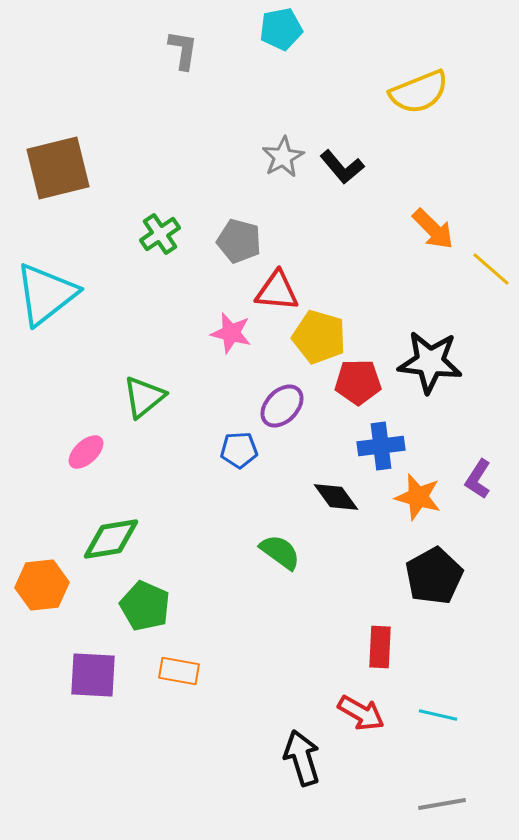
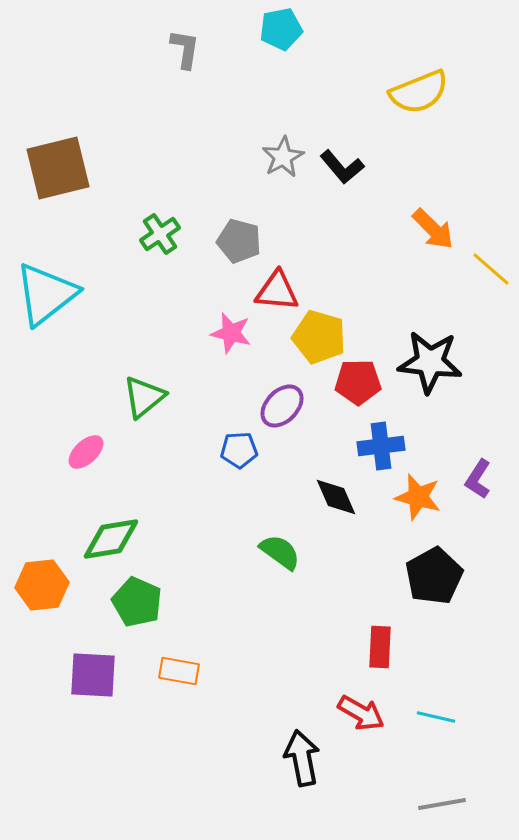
gray L-shape: moved 2 px right, 1 px up
black diamond: rotated 12 degrees clockwise
green pentagon: moved 8 px left, 4 px up
cyan line: moved 2 px left, 2 px down
black arrow: rotated 6 degrees clockwise
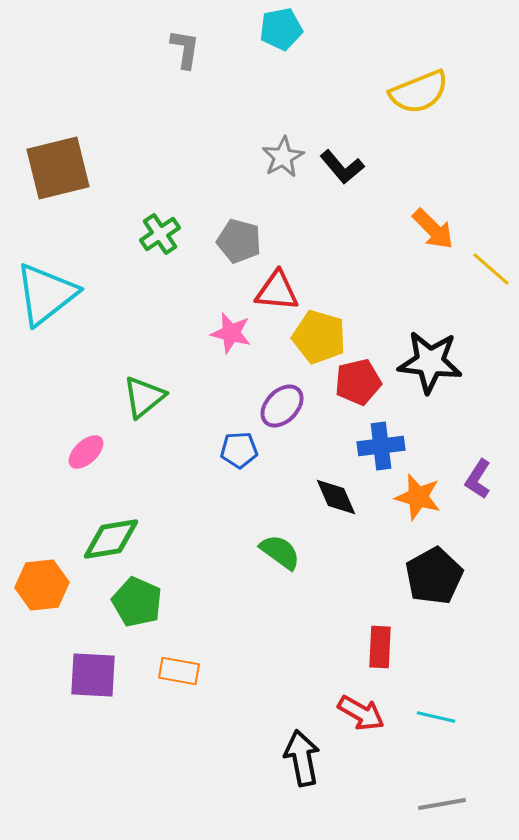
red pentagon: rotated 12 degrees counterclockwise
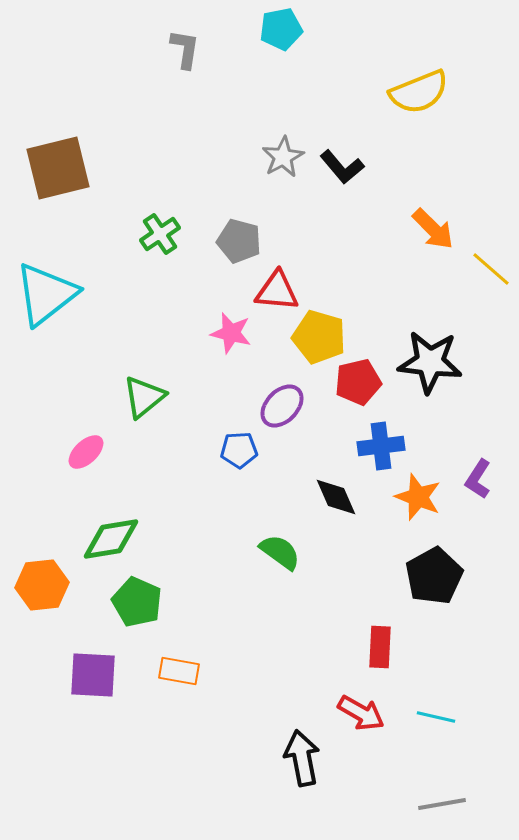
orange star: rotated 6 degrees clockwise
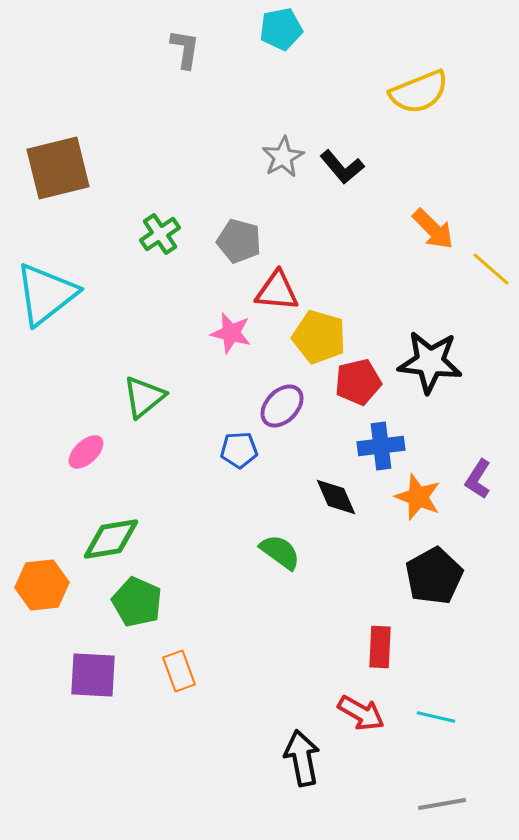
orange rectangle: rotated 60 degrees clockwise
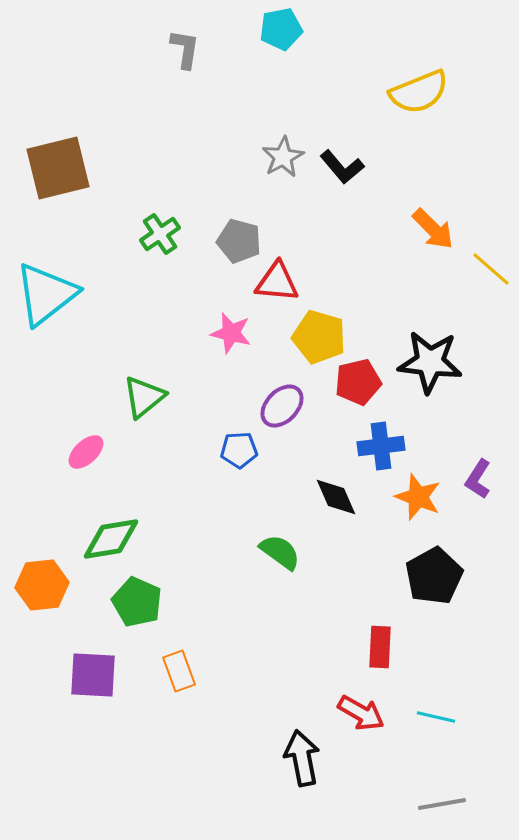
red triangle: moved 9 px up
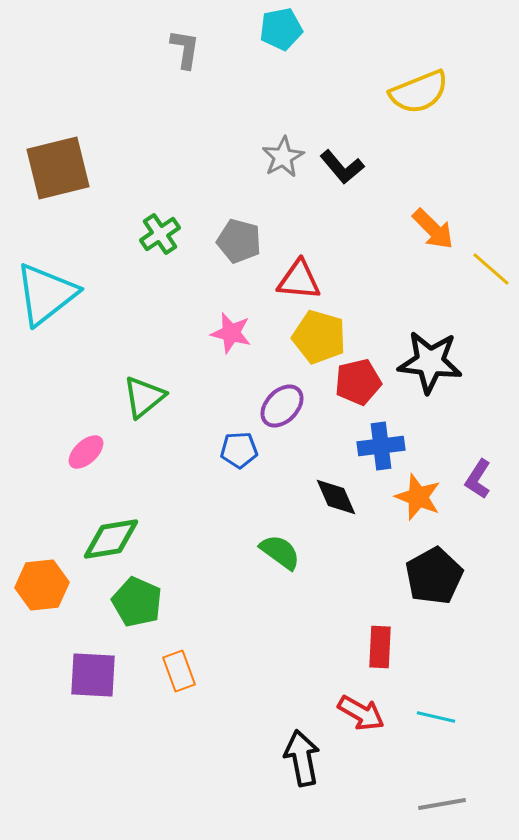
red triangle: moved 22 px right, 2 px up
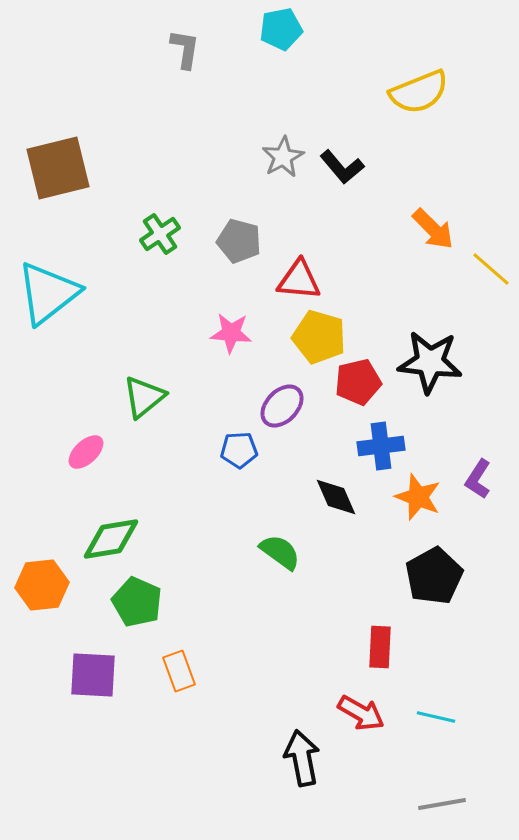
cyan triangle: moved 2 px right, 1 px up
pink star: rotated 9 degrees counterclockwise
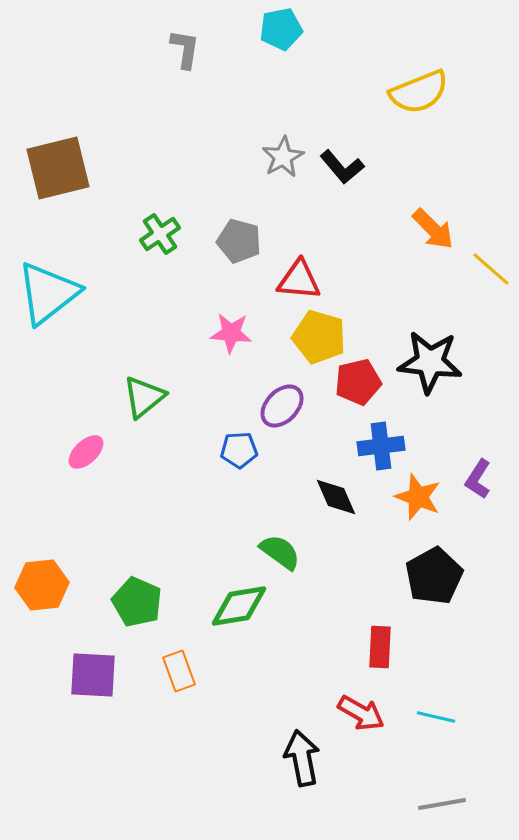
green diamond: moved 128 px right, 67 px down
